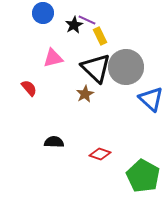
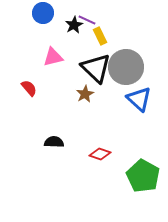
pink triangle: moved 1 px up
blue triangle: moved 12 px left
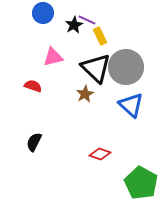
red semicircle: moved 4 px right, 2 px up; rotated 30 degrees counterclockwise
blue triangle: moved 8 px left, 6 px down
black semicircle: moved 20 px left; rotated 66 degrees counterclockwise
green pentagon: moved 2 px left, 7 px down
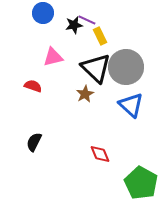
black star: rotated 18 degrees clockwise
red diamond: rotated 50 degrees clockwise
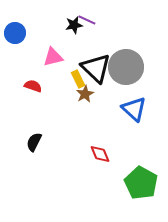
blue circle: moved 28 px left, 20 px down
yellow rectangle: moved 22 px left, 43 px down
blue triangle: moved 3 px right, 4 px down
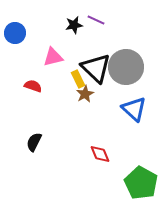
purple line: moved 9 px right
